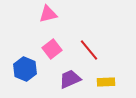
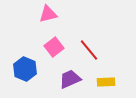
pink square: moved 2 px right, 2 px up
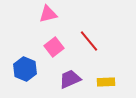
red line: moved 9 px up
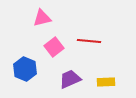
pink triangle: moved 6 px left, 4 px down
red line: rotated 45 degrees counterclockwise
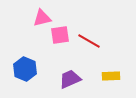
red line: rotated 25 degrees clockwise
pink square: moved 6 px right, 12 px up; rotated 30 degrees clockwise
yellow rectangle: moved 5 px right, 6 px up
